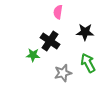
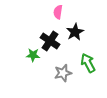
black star: moved 10 px left; rotated 30 degrees counterclockwise
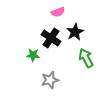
pink semicircle: rotated 120 degrees counterclockwise
black cross: moved 1 px right, 3 px up
green arrow: moved 2 px left, 5 px up
gray star: moved 13 px left, 7 px down
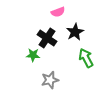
black cross: moved 4 px left
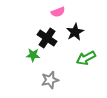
green arrow: rotated 90 degrees counterclockwise
